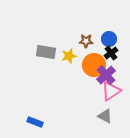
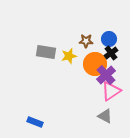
orange circle: moved 1 px right, 1 px up
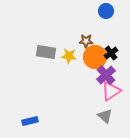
blue circle: moved 3 px left, 28 px up
yellow star: rotated 21 degrees clockwise
orange circle: moved 7 px up
gray triangle: rotated 14 degrees clockwise
blue rectangle: moved 5 px left, 1 px up; rotated 35 degrees counterclockwise
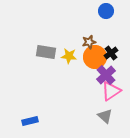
brown star: moved 3 px right, 1 px down; rotated 16 degrees counterclockwise
